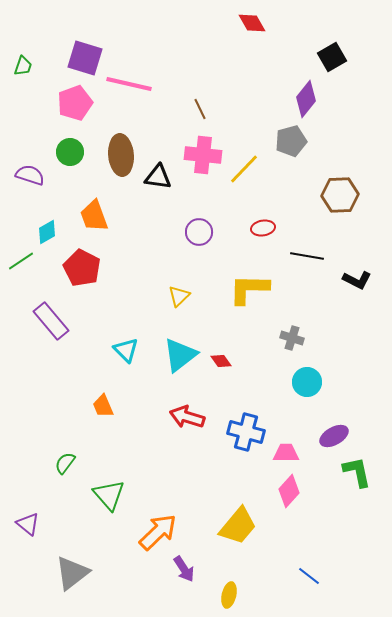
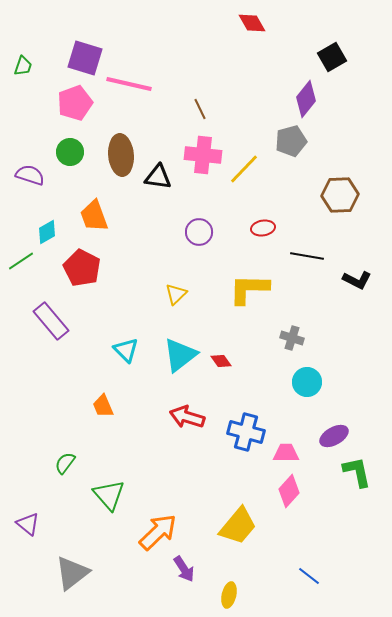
yellow triangle at (179, 296): moved 3 px left, 2 px up
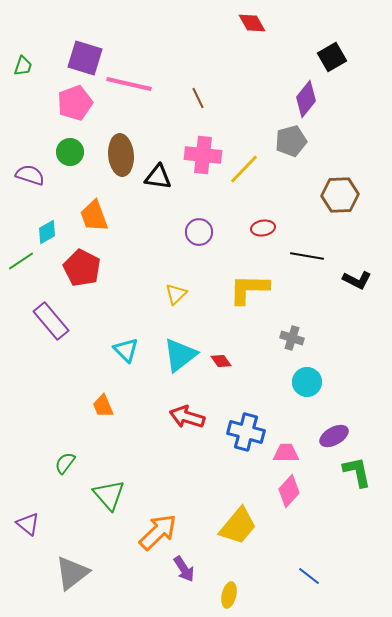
brown line at (200, 109): moved 2 px left, 11 px up
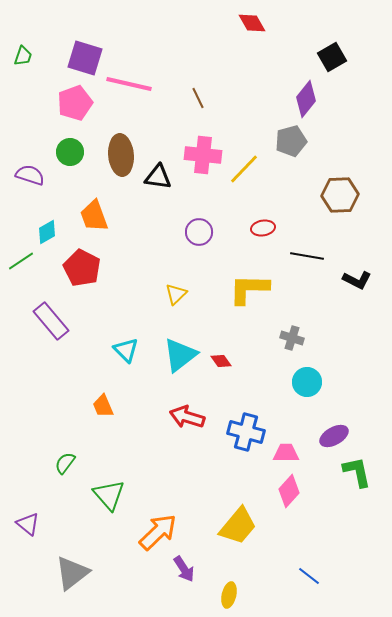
green trapezoid at (23, 66): moved 10 px up
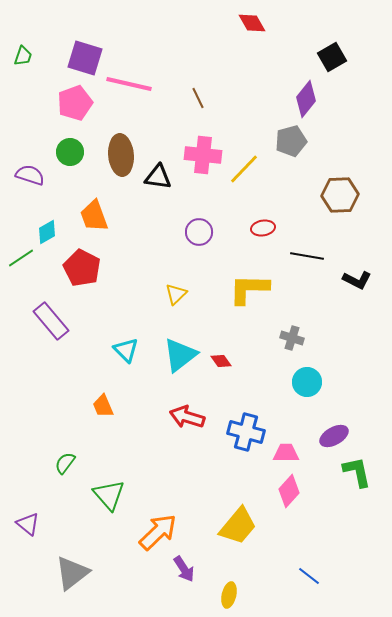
green line at (21, 261): moved 3 px up
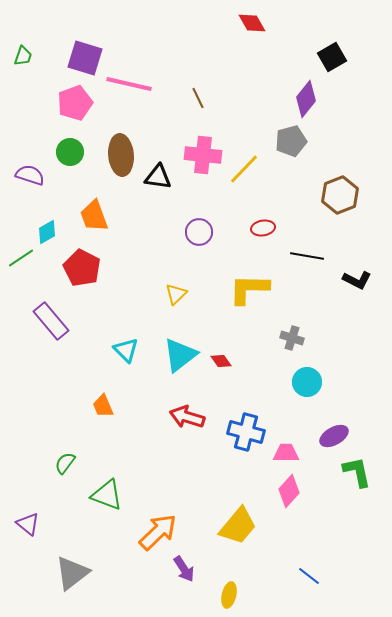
brown hexagon at (340, 195): rotated 18 degrees counterclockwise
green triangle at (109, 495): moved 2 px left; rotated 28 degrees counterclockwise
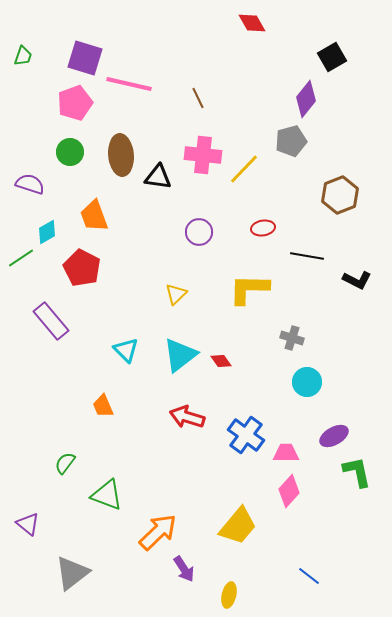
purple semicircle at (30, 175): moved 9 px down
blue cross at (246, 432): moved 3 px down; rotated 21 degrees clockwise
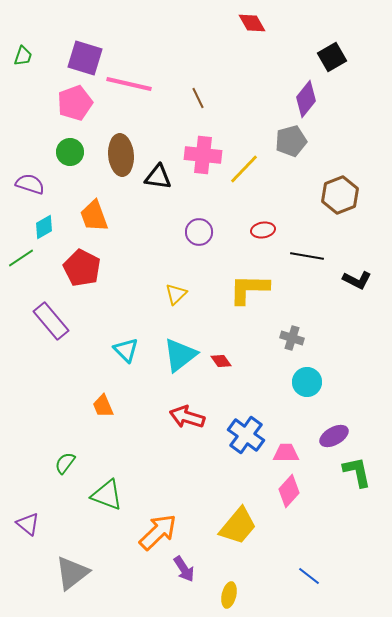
red ellipse at (263, 228): moved 2 px down
cyan diamond at (47, 232): moved 3 px left, 5 px up
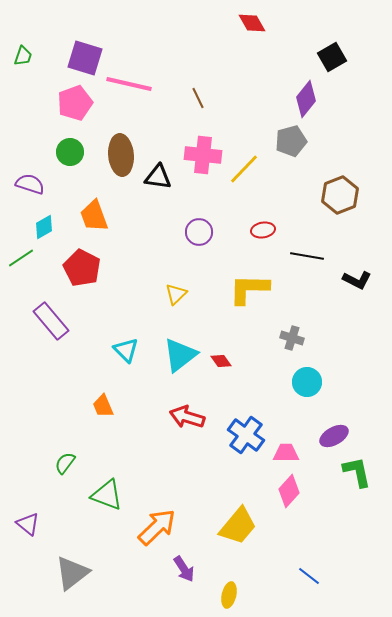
orange arrow at (158, 532): moved 1 px left, 5 px up
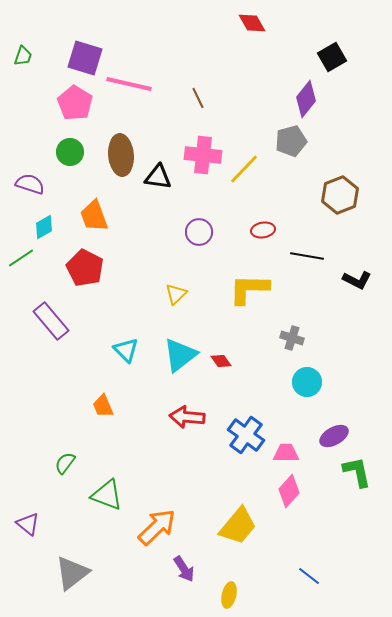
pink pentagon at (75, 103): rotated 20 degrees counterclockwise
red pentagon at (82, 268): moved 3 px right
red arrow at (187, 417): rotated 12 degrees counterclockwise
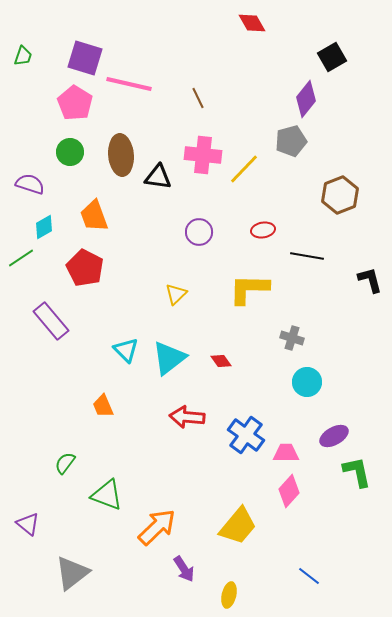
black L-shape at (357, 280): moved 13 px right; rotated 132 degrees counterclockwise
cyan triangle at (180, 355): moved 11 px left, 3 px down
